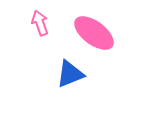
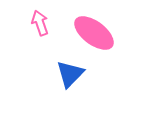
blue triangle: rotated 24 degrees counterclockwise
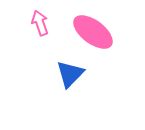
pink ellipse: moved 1 px left, 1 px up
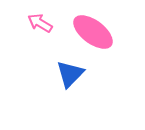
pink arrow: rotated 40 degrees counterclockwise
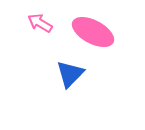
pink ellipse: rotated 9 degrees counterclockwise
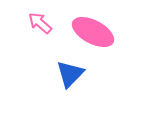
pink arrow: rotated 10 degrees clockwise
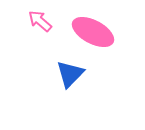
pink arrow: moved 2 px up
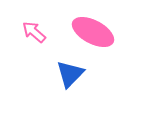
pink arrow: moved 6 px left, 11 px down
